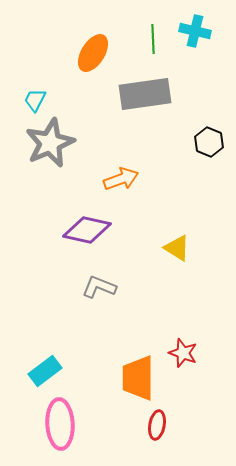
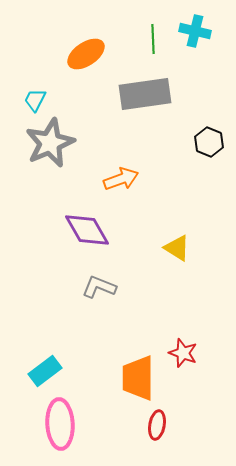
orange ellipse: moved 7 px left, 1 px down; rotated 24 degrees clockwise
purple diamond: rotated 48 degrees clockwise
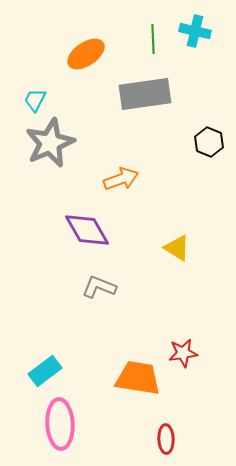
red star: rotated 28 degrees counterclockwise
orange trapezoid: rotated 99 degrees clockwise
red ellipse: moved 9 px right, 14 px down; rotated 12 degrees counterclockwise
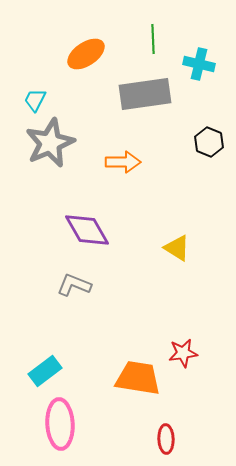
cyan cross: moved 4 px right, 33 px down
orange arrow: moved 2 px right, 17 px up; rotated 20 degrees clockwise
gray L-shape: moved 25 px left, 2 px up
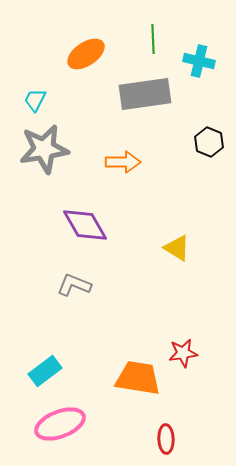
cyan cross: moved 3 px up
gray star: moved 6 px left, 6 px down; rotated 15 degrees clockwise
purple diamond: moved 2 px left, 5 px up
pink ellipse: rotated 72 degrees clockwise
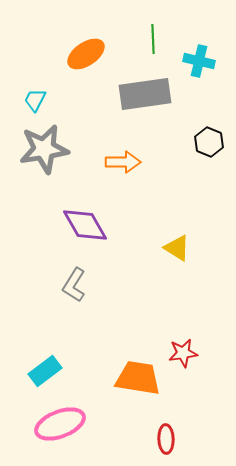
gray L-shape: rotated 80 degrees counterclockwise
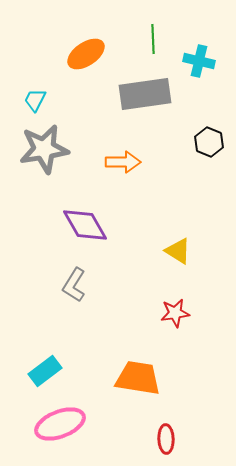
yellow triangle: moved 1 px right, 3 px down
red star: moved 8 px left, 40 px up
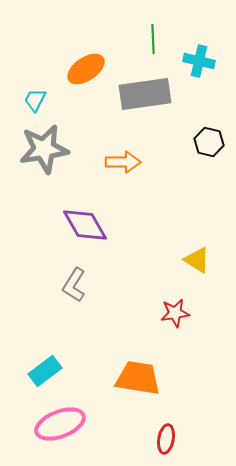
orange ellipse: moved 15 px down
black hexagon: rotated 8 degrees counterclockwise
yellow triangle: moved 19 px right, 9 px down
red ellipse: rotated 12 degrees clockwise
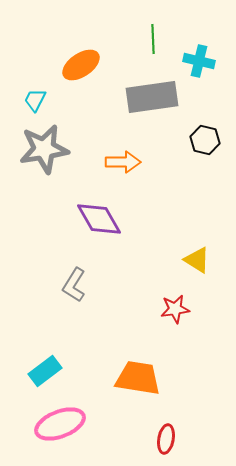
orange ellipse: moved 5 px left, 4 px up
gray rectangle: moved 7 px right, 3 px down
black hexagon: moved 4 px left, 2 px up
purple diamond: moved 14 px right, 6 px up
red star: moved 4 px up
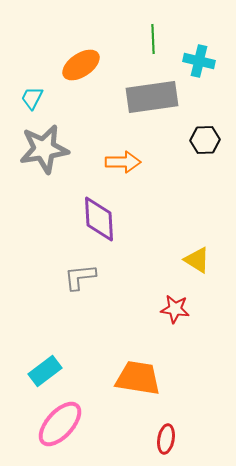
cyan trapezoid: moved 3 px left, 2 px up
black hexagon: rotated 16 degrees counterclockwise
purple diamond: rotated 27 degrees clockwise
gray L-shape: moved 6 px right, 8 px up; rotated 52 degrees clockwise
red star: rotated 16 degrees clockwise
pink ellipse: rotated 27 degrees counterclockwise
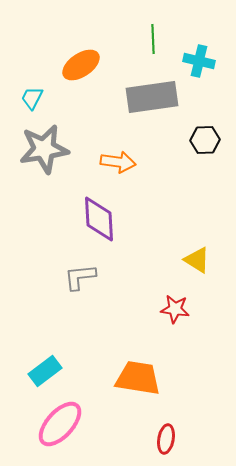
orange arrow: moved 5 px left; rotated 8 degrees clockwise
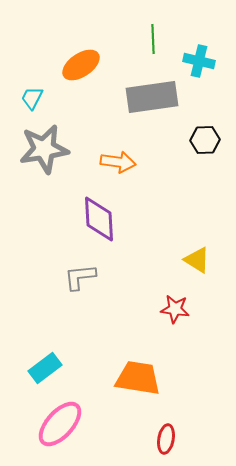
cyan rectangle: moved 3 px up
